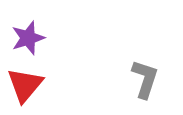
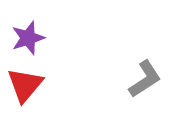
gray L-shape: rotated 39 degrees clockwise
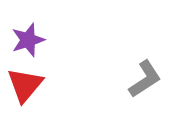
purple star: moved 2 px down
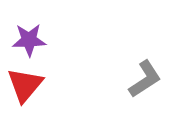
purple star: moved 1 px right; rotated 16 degrees clockwise
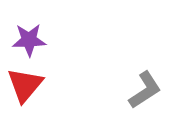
gray L-shape: moved 11 px down
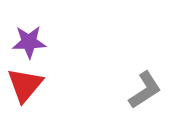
purple star: moved 2 px down
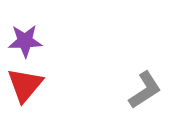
purple star: moved 4 px left, 1 px up
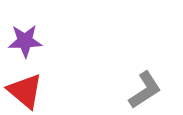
red triangle: moved 6 px down; rotated 30 degrees counterclockwise
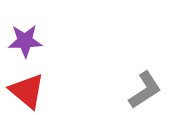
red triangle: moved 2 px right
